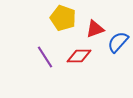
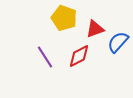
yellow pentagon: moved 1 px right
red diamond: rotated 25 degrees counterclockwise
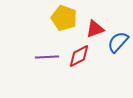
purple line: moved 2 px right; rotated 60 degrees counterclockwise
